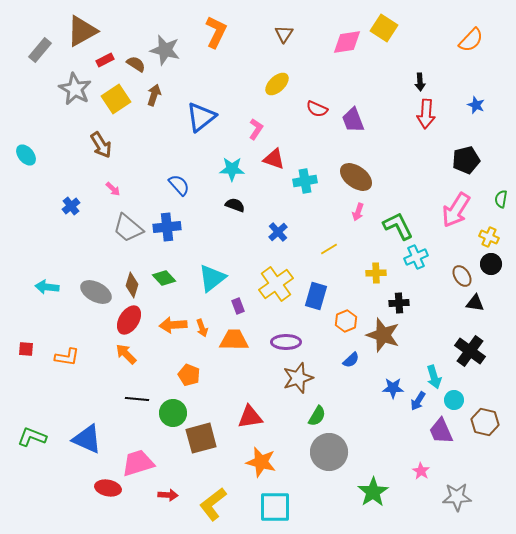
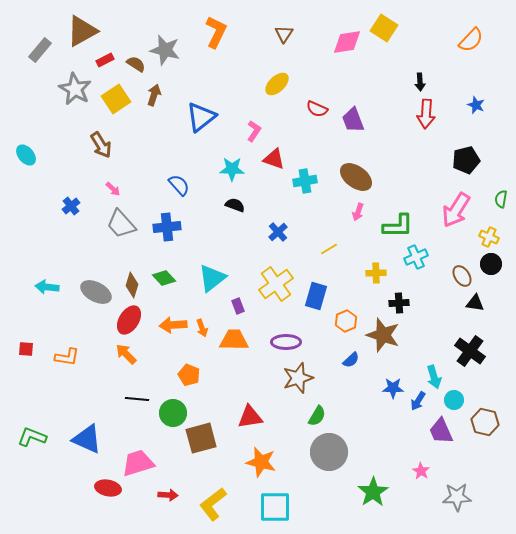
pink L-shape at (256, 129): moved 2 px left, 2 px down
green L-shape at (398, 226): rotated 116 degrees clockwise
gray trapezoid at (128, 228): moved 7 px left, 4 px up; rotated 8 degrees clockwise
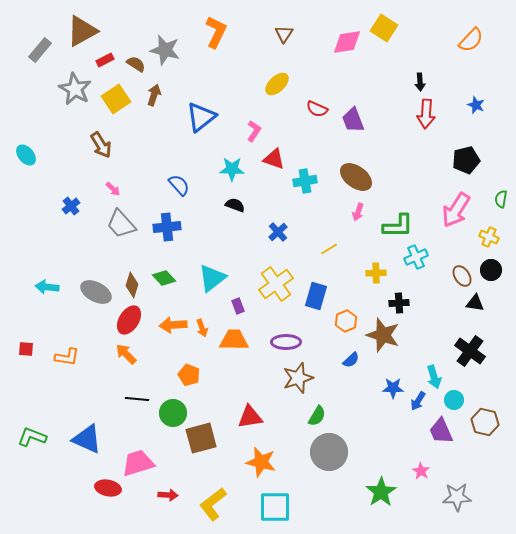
black circle at (491, 264): moved 6 px down
green star at (373, 492): moved 8 px right
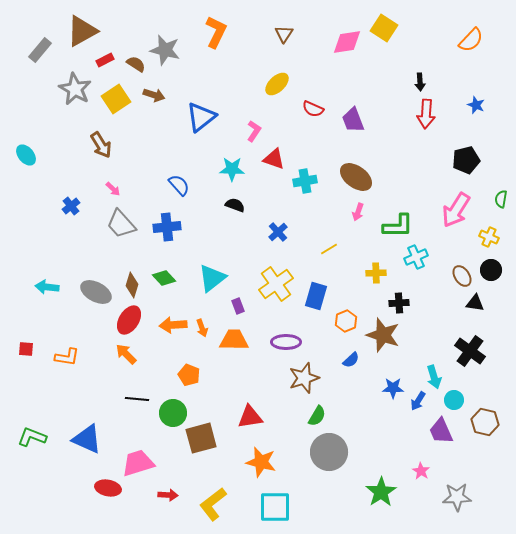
brown arrow at (154, 95): rotated 90 degrees clockwise
red semicircle at (317, 109): moved 4 px left
brown star at (298, 378): moved 6 px right
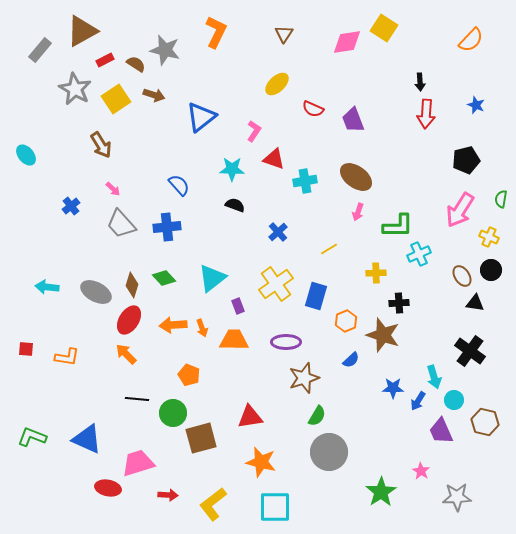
pink arrow at (456, 210): moved 4 px right
cyan cross at (416, 257): moved 3 px right, 3 px up
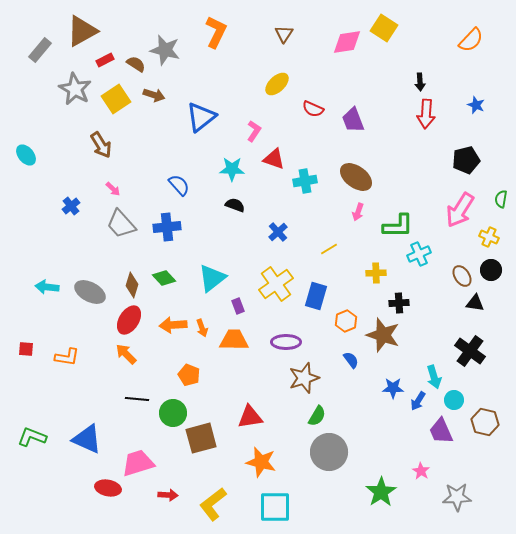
gray ellipse at (96, 292): moved 6 px left
blue semicircle at (351, 360): rotated 84 degrees counterclockwise
